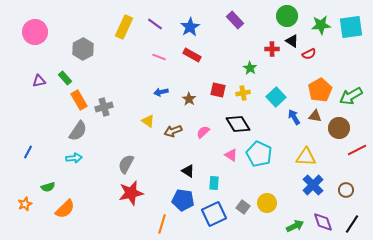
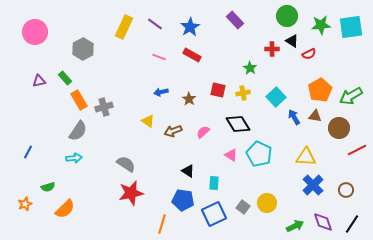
gray semicircle at (126, 164): rotated 96 degrees clockwise
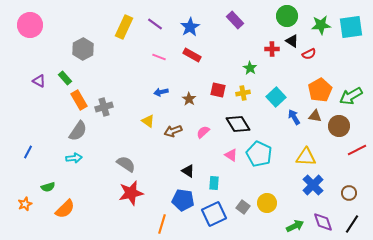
pink circle at (35, 32): moved 5 px left, 7 px up
purple triangle at (39, 81): rotated 40 degrees clockwise
brown circle at (339, 128): moved 2 px up
brown circle at (346, 190): moved 3 px right, 3 px down
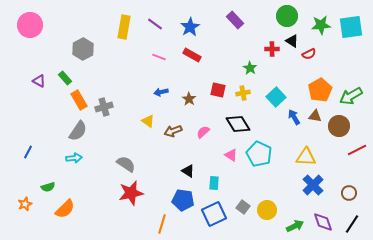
yellow rectangle at (124, 27): rotated 15 degrees counterclockwise
yellow circle at (267, 203): moved 7 px down
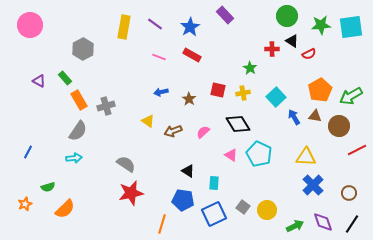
purple rectangle at (235, 20): moved 10 px left, 5 px up
gray cross at (104, 107): moved 2 px right, 1 px up
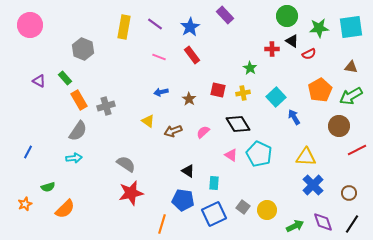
green star at (321, 25): moved 2 px left, 3 px down
gray hexagon at (83, 49): rotated 10 degrees counterclockwise
red rectangle at (192, 55): rotated 24 degrees clockwise
brown triangle at (315, 116): moved 36 px right, 49 px up
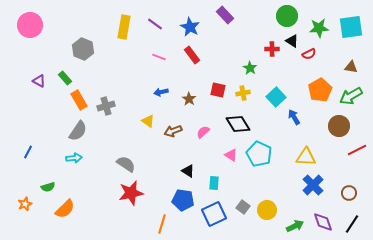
blue star at (190, 27): rotated 12 degrees counterclockwise
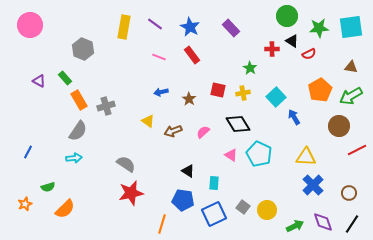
purple rectangle at (225, 15): moved 6 px right, 13 px down
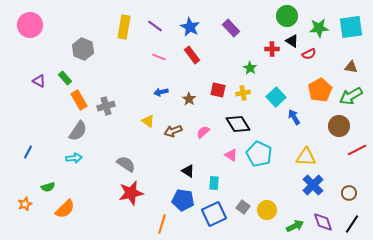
purple line at (155, 24): moved 2 px down
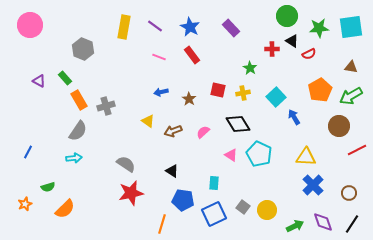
black triangle at (188, 171): moved 16 px left
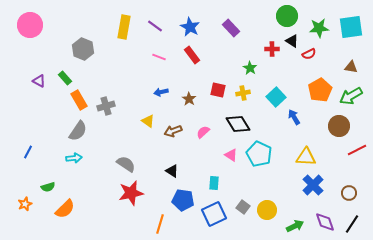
purple diamond at (323, 222): moved 2 px right
orange line at (162, 224): moved 2 px left
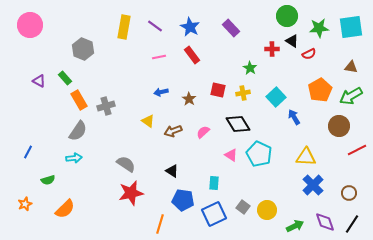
pink line at (159, 57): rotated 32 degrees counterclockwise
green semicircle at (48, 187): moved 7 px up
